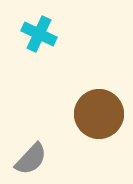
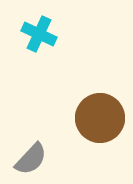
brown circle: moved 1 px right, 4 px down
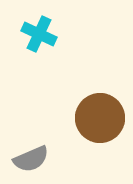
gray semicircle: rotated 24 degrees clockwise
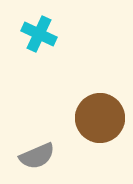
gray semicircle: moved 6 px right, 3 px up
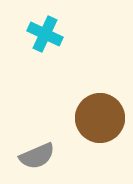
cyan cross: moved 6 px right
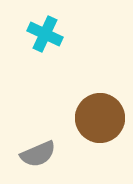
gray semicircle: moved 1 px right, 2 px up
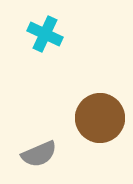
gray semicircle: moved 1 px right
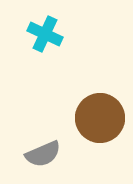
gray semicircle: moved 4 px right
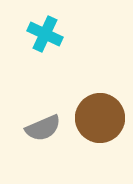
gray semicircle: moved 26 px up
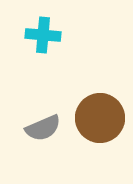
cyan cross: moved 2 px left, 1 px down; rotated 20 degrees counterclockwise
